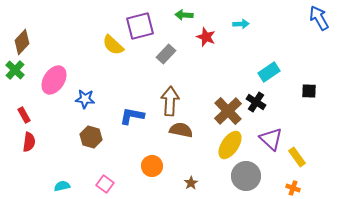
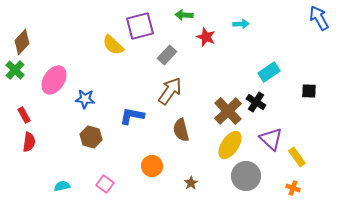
gray rectangle: moved 1 px right, 1 px down
brown arrow: moved 10 px up; rotated 32 degrees clockwise
brown semicircle: rotated 115 degrees counterclockwise
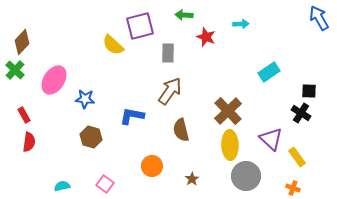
gray rectangle: moved 1 px right, 2 px up; rotated 42 degrees counterclockwise
black cross: moved 45 px right, 11 px down
yellow ellipse: rotated 36 degrees counterclockwise
brown star: moved 1 px right, 4 px up
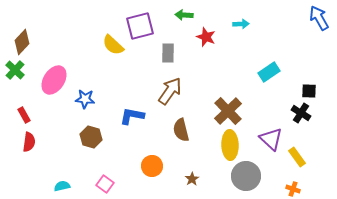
orange cross: moved 1 px down
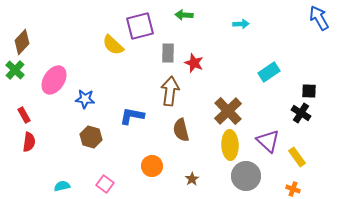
red star: moved 12 px left, 26 px down
brown arrow: rotated 28 degrees counterclockwise
purple triangle: moved 3 px left, 2 px down
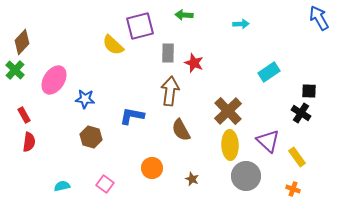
brown semicircle: rotated 15 degrees counterclockwise
orange circle: moved 2 px down
brown star: rotated 16 degrees counterclockwise
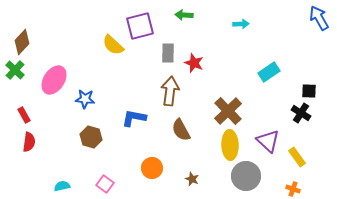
blue L-shape: moved 2 px right, 2 px down
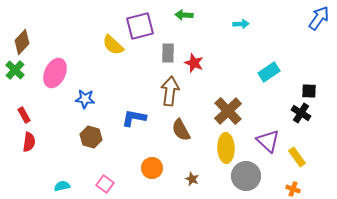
blue arrow: rotated 65 degrees clockwise
pink ellipse: moved 1 px right, 7 px up; rotated 8 degrees counterclockwise
yellow ellipse: moved 4 px left, 3 px down
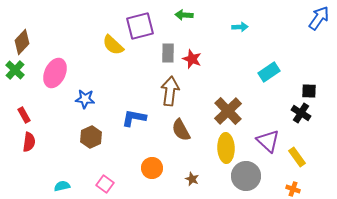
cyan arrow: moved 1 px left, 3 px down
red star: moved 2 px left, 4 px up
brown hexagon: rotated 20 degrees clockwise
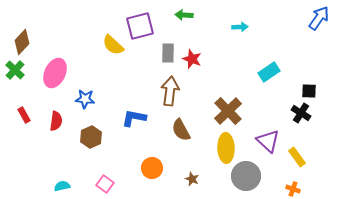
red semicircle: moved 27 px right, 21 px up
